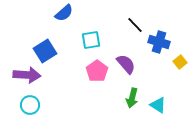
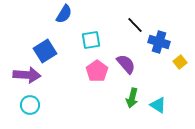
blue semicircle: moved 1 px down; rotated 18 degrees counterclockwise
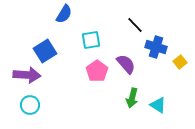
blue cross: moved 3 px left, 5 px down
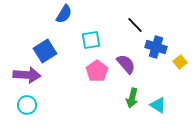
cyan circle: moved 3 px left
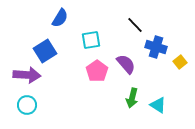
blue semicircle: moved 4 px left, 4 px down
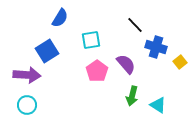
blue square: moved 2 px right
green arrow: moved 2 px up
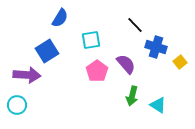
cyan circle: moved 10 px left
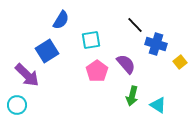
blue semicircle: moved 1 px right, 2 px down
blue cross: moved 3 px up
purple arrow: rotated 40 degrees clockwise
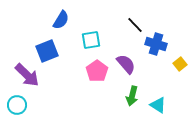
blue square: rotated 10 degrees clockwise
yellow square: moved 2 px down
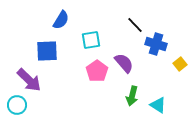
blue square: rotated 20 degrees clockwise
purple semicircle: moved 2 px left, 1 px up
purple arrow: moved 2 px right, 5 px down
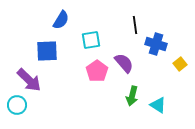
black line: rotated 36 degrees clockwise
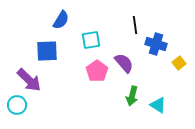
yellow square: moved 1 px left, 1 px up
